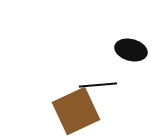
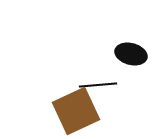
black ellipse: moved 4 px down
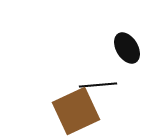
black ellipse: moved 4 px left, 6 px up; rotated 44 degrees clockwise
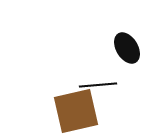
brown square: rotated 12 degrees clockwise
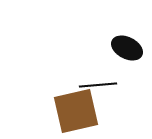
black ellipse: rotated 32 degrees counterclockwise
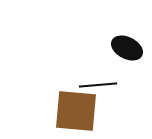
brown square: rotated 18 degrees clockwise
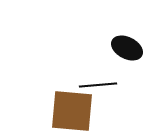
brown square: moved 4 px left
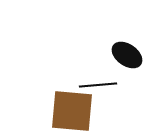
black ellipse: moved 7 px down; rotated 8 degrees clockwise
